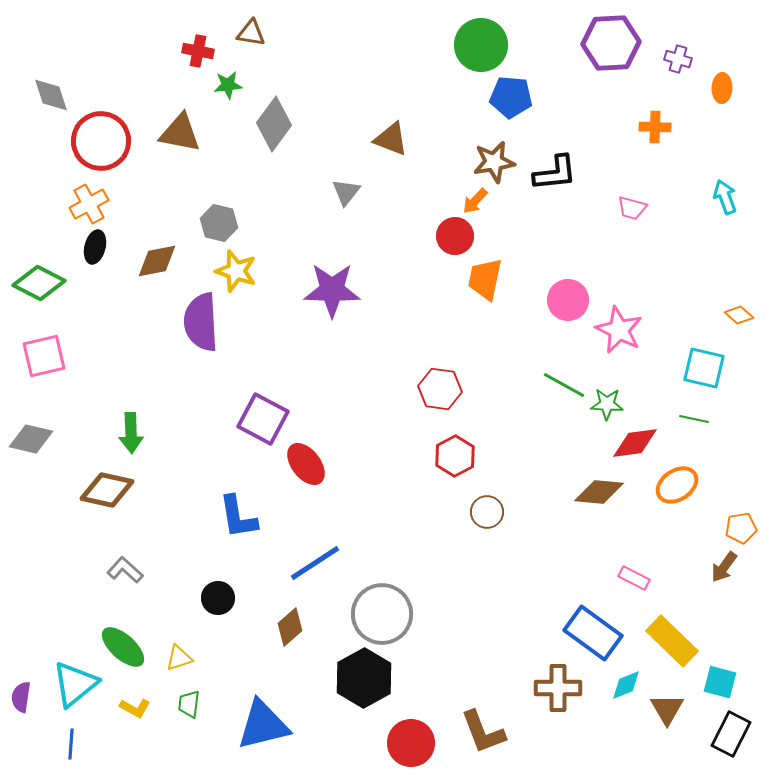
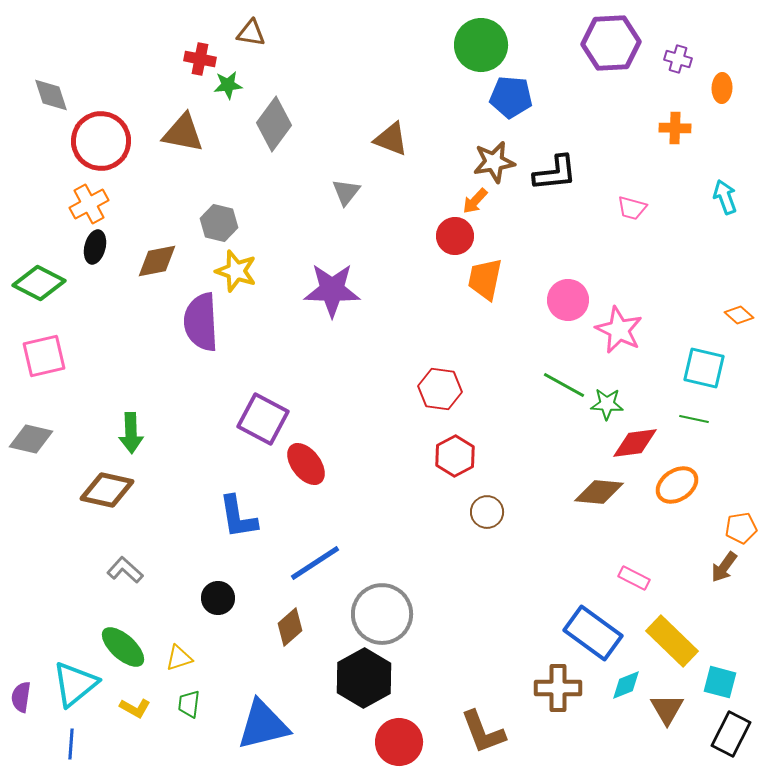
red cross at (198, 51): moved 2 px right, 8 px down
orange cross at (655, 127): moved 20 px right, 1 px down
brown triangle at (180, 133): moved 3 px right
red circle at (411, 743): moved 12 px left, 1 px up
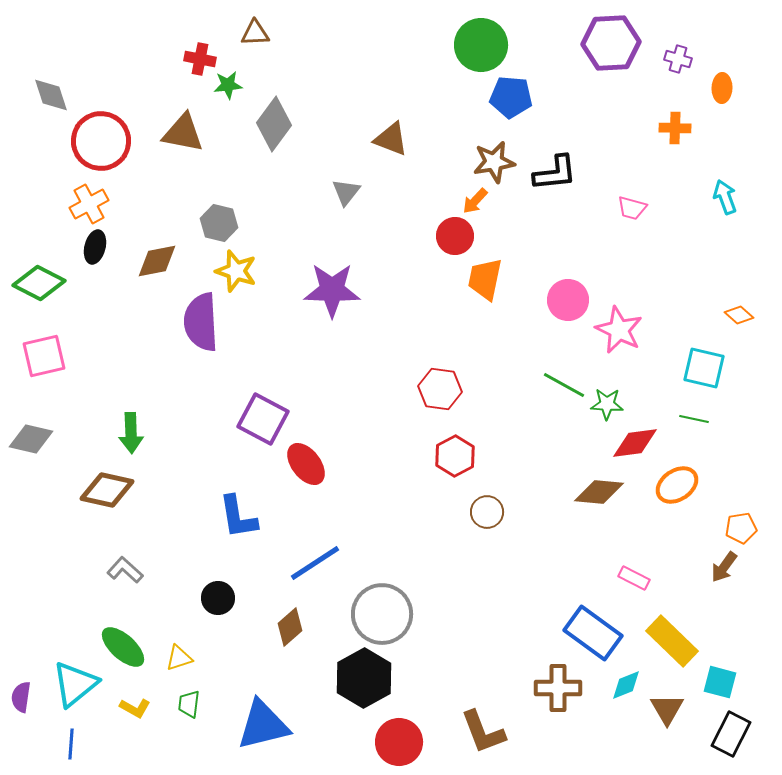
brown triangle at (251, 33): moved 4 px right; rotated 12 degrees counterclockwise
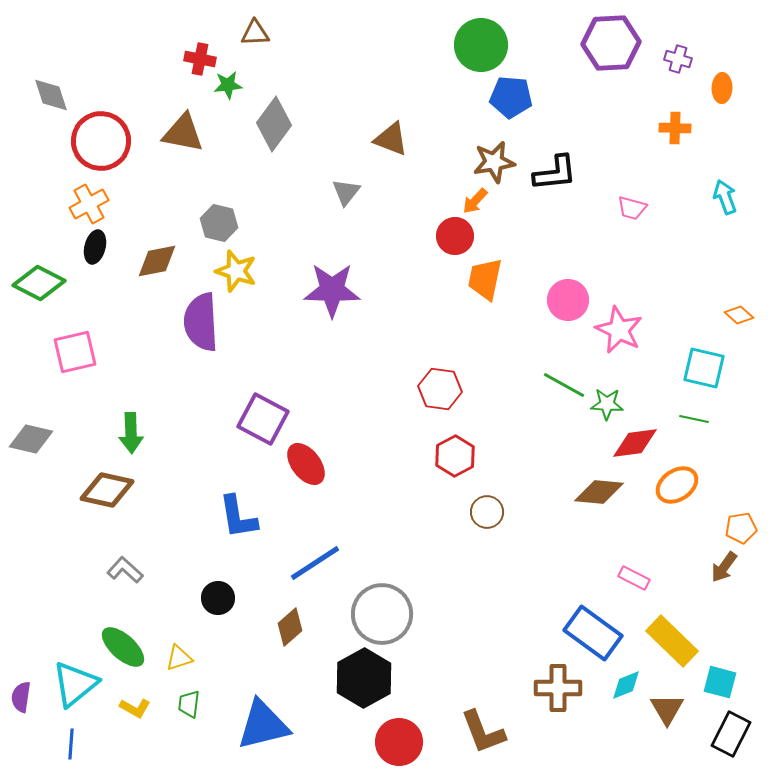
pink square at (44, 356): moved 31 px right, 4 px up
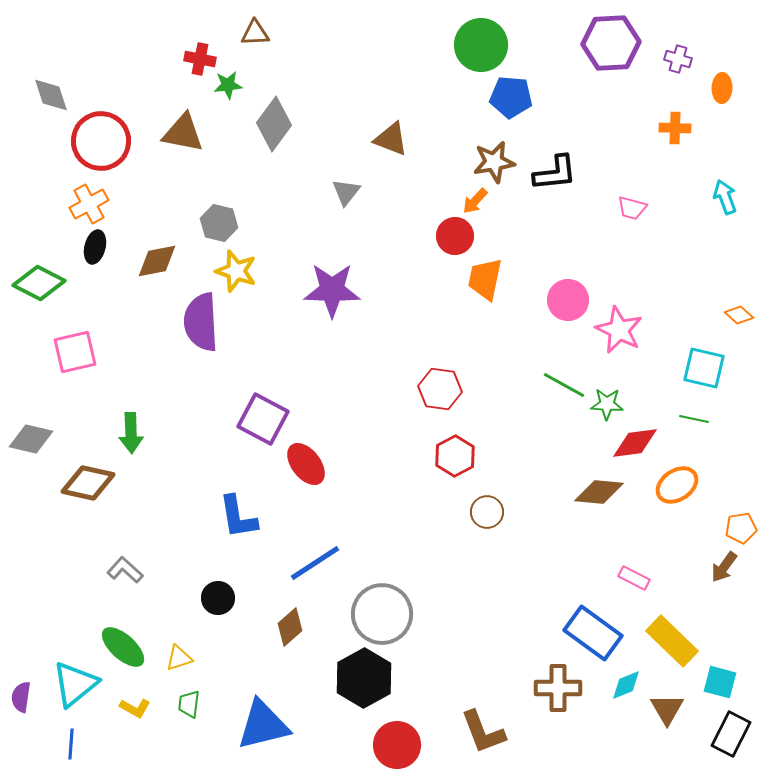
brown diamond at (107, 490): moved 19 px left, 7 px up
red circle at (399, 742): moved 2 px left, 3 px down
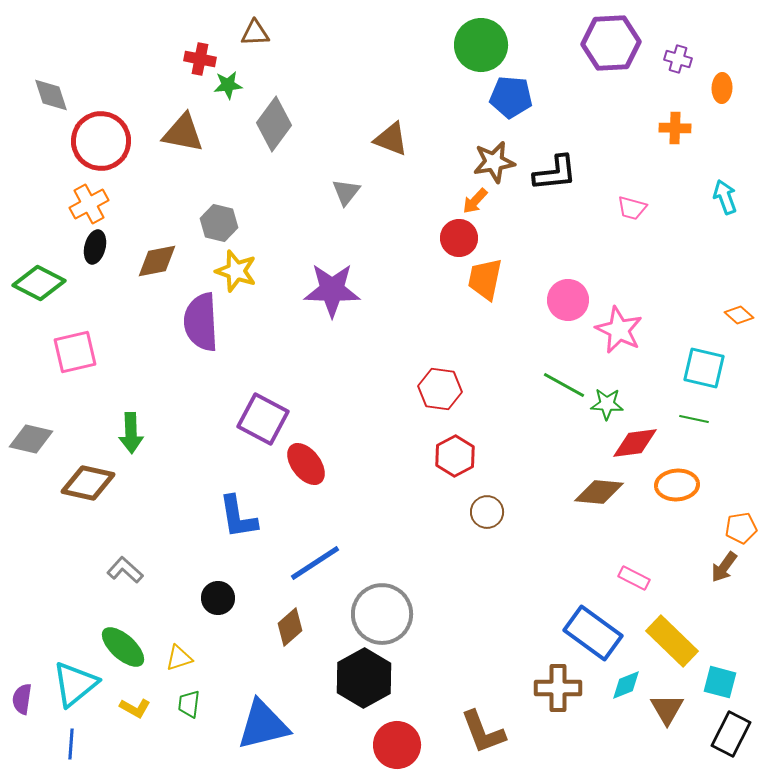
red circle at (455, 236): moved 4 px right, 2 px down
orange ellipse at (677, 485): rotated 30 degrees clockwise
purple semicircle at (21, 697): moved 1 px right, 2 px down
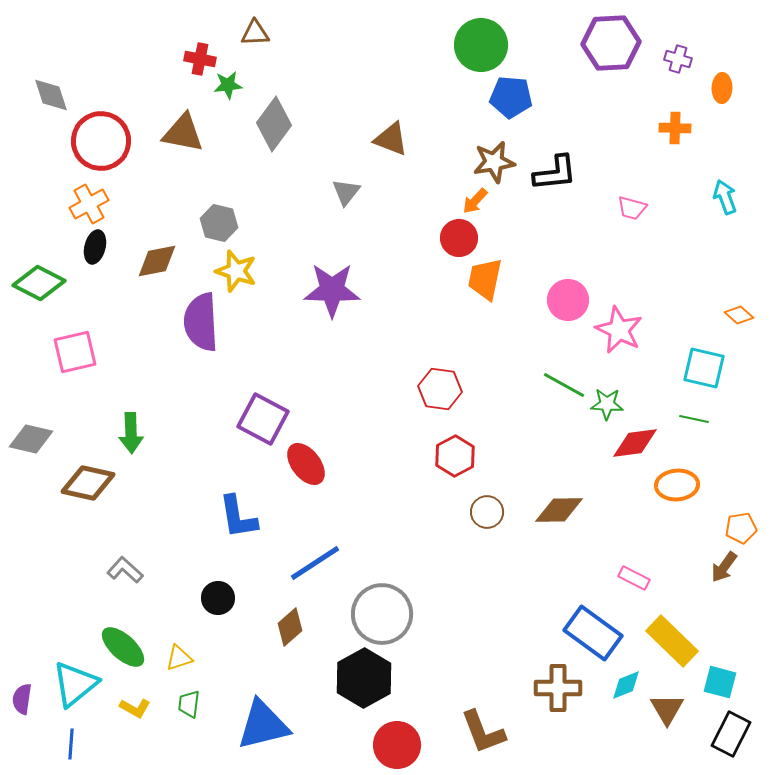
brown diamond at (599, 492): moved 40 px left, 18 px down; rotated 6 degrees counterclockwise
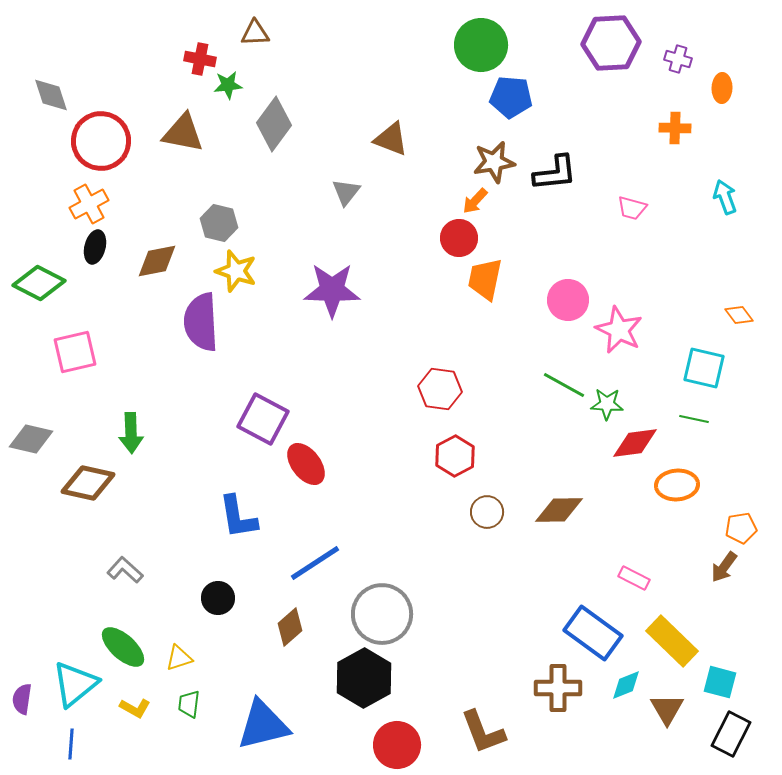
orange diamond at (739, 315): rotated 12 degrees clockwise
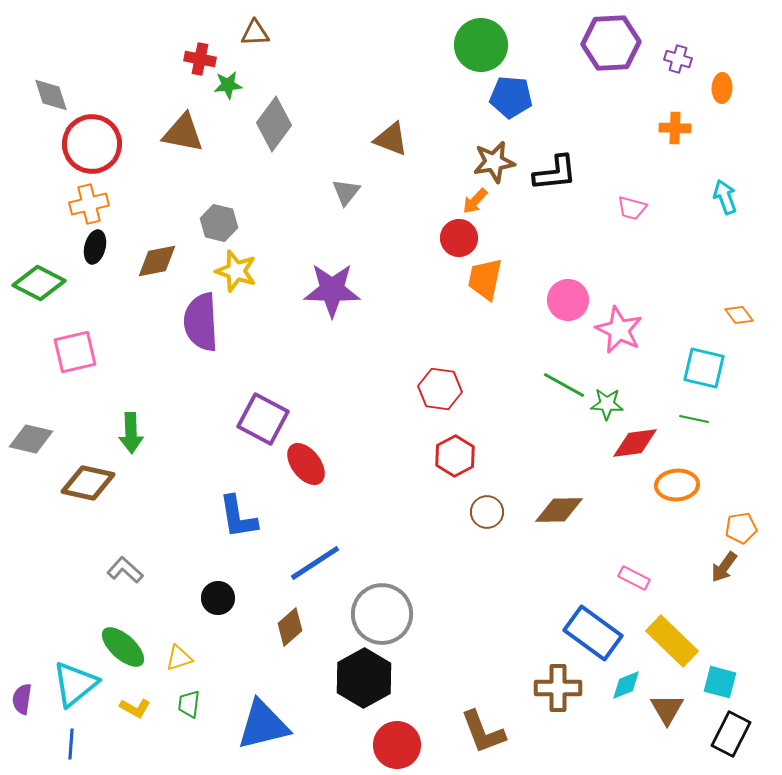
red circle at (101, 141): moved 9 px left, 3 px down
orange cross at (89, 204): rotated 15 degrees clockwise
